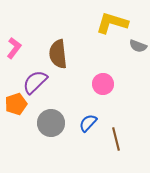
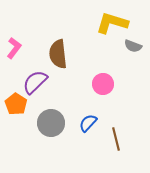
gray semicircle: moved 5 px left
orange pentagon: rotated 20 degrees counterclockwise
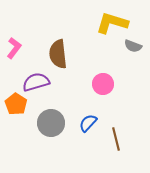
purple semicircle: moved 1 px right; rotated 28 degrees clockwise
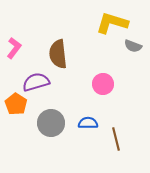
blue semicircle: rotated 48 degrees clockwise
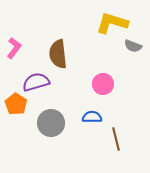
blue semicircle: moved 4 px right, 6 px up
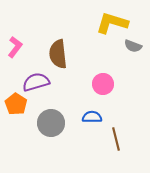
pink L-shape: moved 1 px right, 1 px up
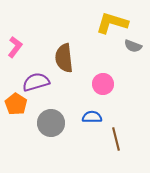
brown semicircle: moved 6 px right, 4 px down
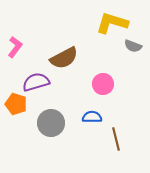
brown semicircle: rotated 112 degrees counterclockwise
orange pentagon: rotated 15 degrees counterclockwise
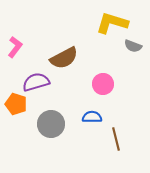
gray circle: moved 1 px down
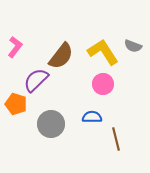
yellow L-shape: moved 9 px left, 29 px down; rotated 40 degrees clockwise
brown semicircle: moved 3 px left, 2 px up; rotated 24 degrees counterclockwise
purple semicircle: moved 2 px up; rotated 28 degrees counterclockwise
